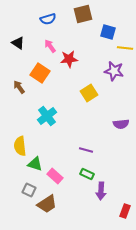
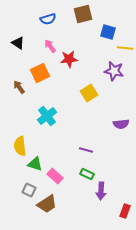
orange square: rotated 30 degrees clockwise
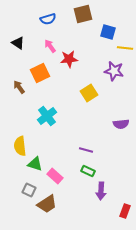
green rectangle: moved 1 px right, 3 px up
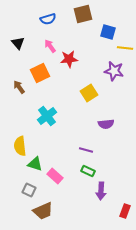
black triangle: rotated 16 degrees clockwise
purple semicircle: moved 15 px left
brown trapezoid: moved 4 px left, 7 px down; rotated 10 degrees clockwise
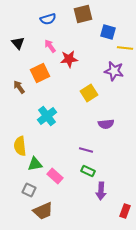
green triangle: rotated 28 degrees counterclockwise
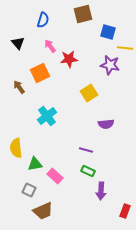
blue semicircle: moved 5 px left, 1 px down; rotated 56 degrees counterclockwise
purple star: moved 4 px left, 6 px up
yellow semicircle: moved 4 px left, 2 px down
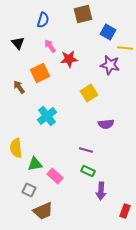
blue square: rotated 14 degrees clockwise
